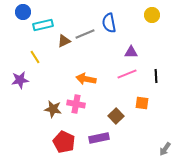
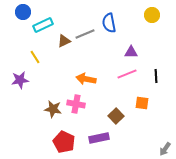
cyan rectangle: rotated 12 degrees counterclockwise
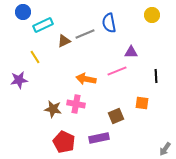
pink line: moved 10 px left, 3 px up
purple star: moved 1 px left
brown square: rotated 21 degrees clockwise
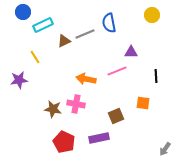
orange square: moved 1 px right
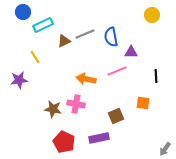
blue semicircle: moved 2 px right, 14 px down
